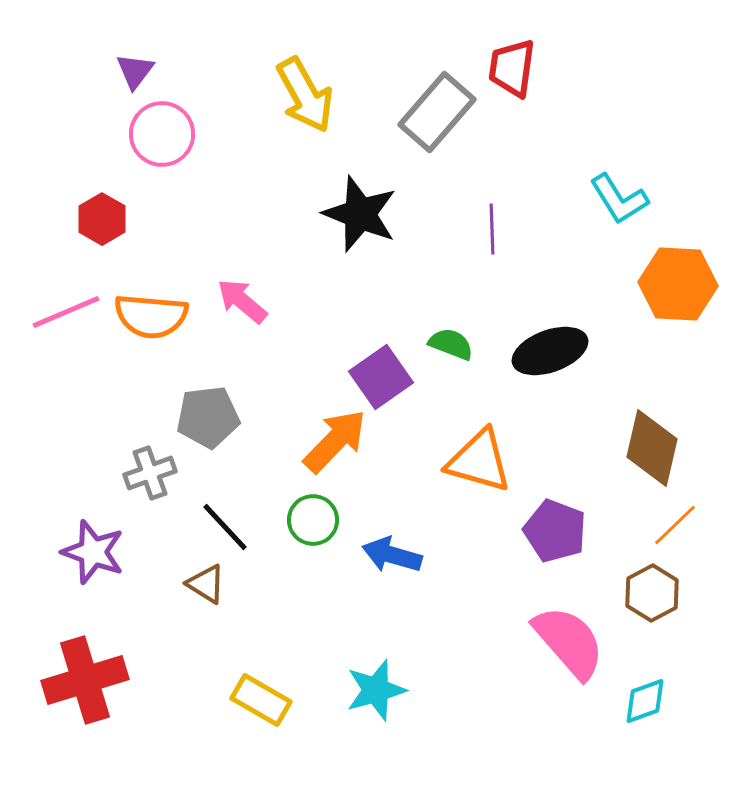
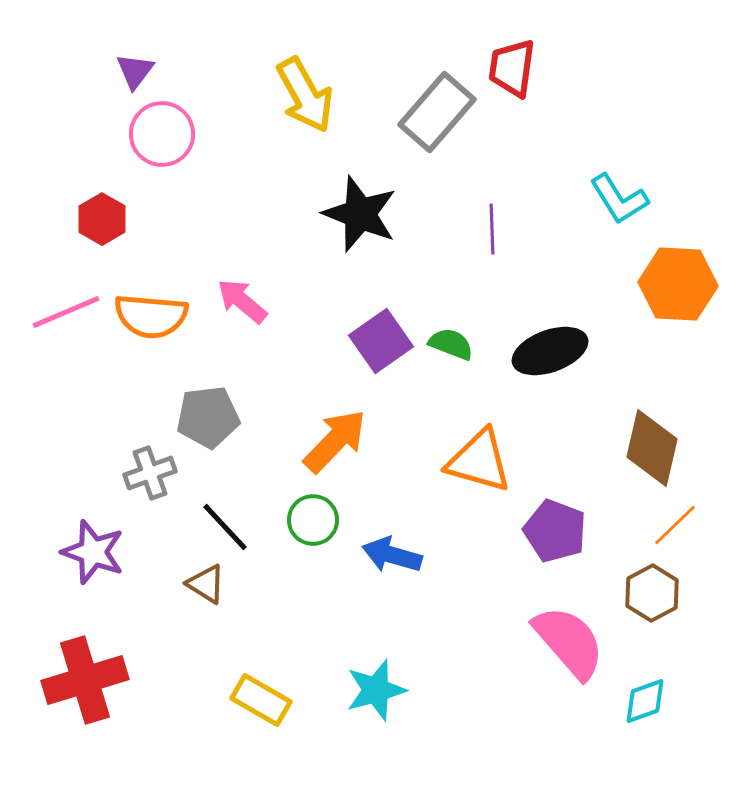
purple square: moved 36 px up
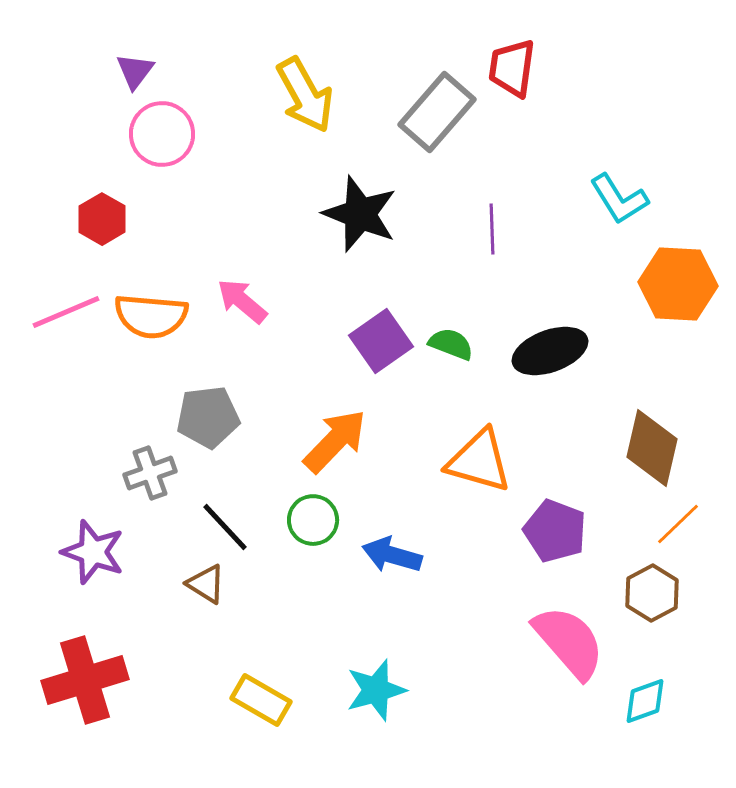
orange line: moved 3 px right, 1 px up
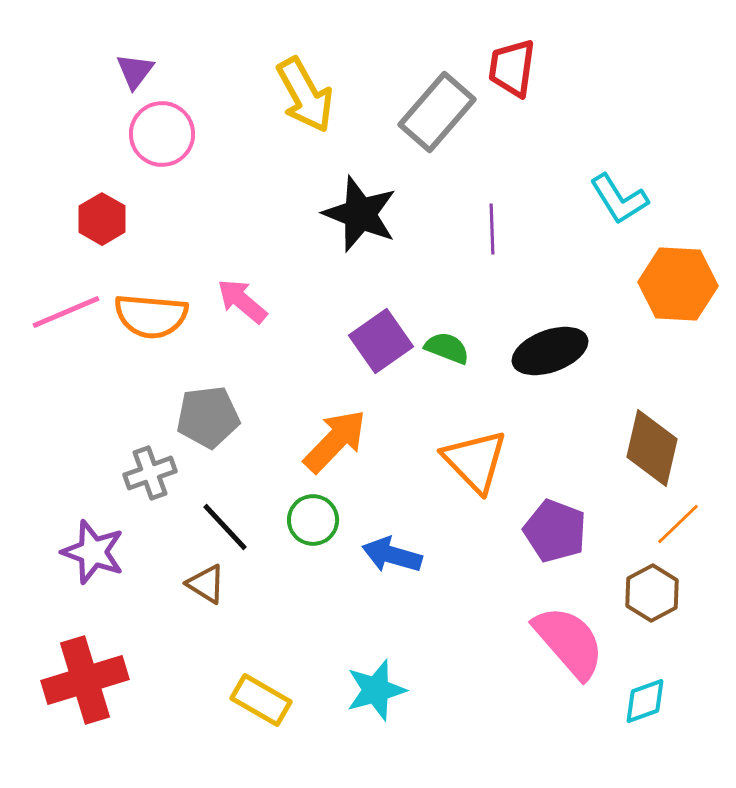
green semicircle: moved 4 px left, 4 px down
orange triangle: moved 4 px left; rotated 30 degrees clockwise
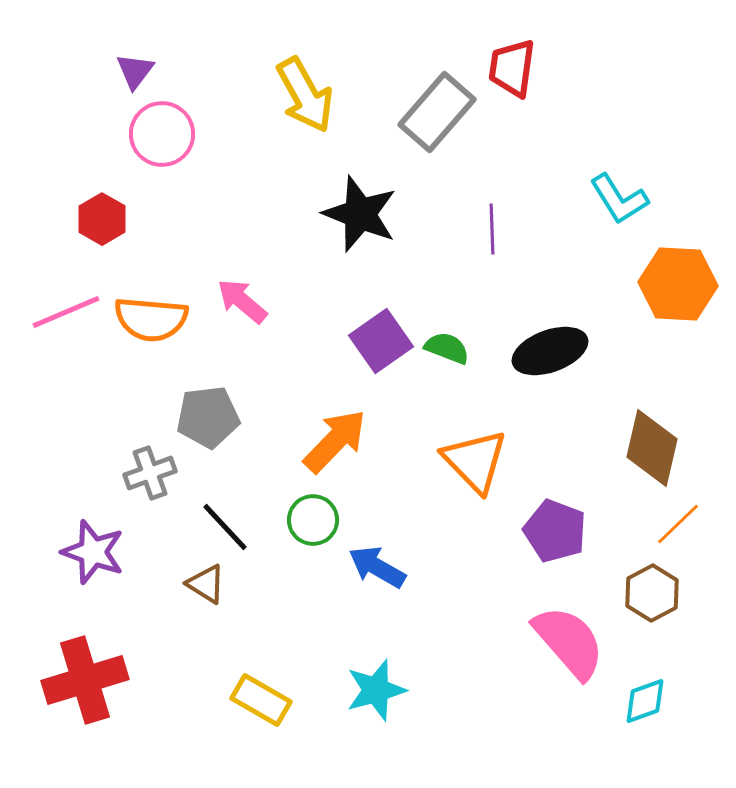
orange semicircle: moved 3 px down
blue arrow: moved 15 px left, 12 px down; rotated 14 degrees clockwise
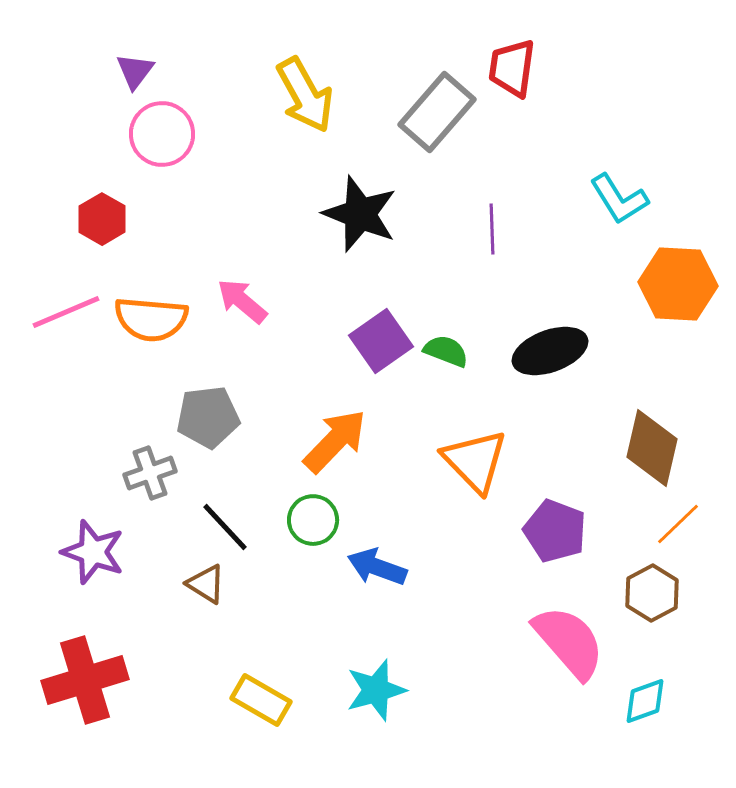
green semicircle: moved 1 px left, 3 px down
blue arrow: rotated 10 degrees counterclockwise
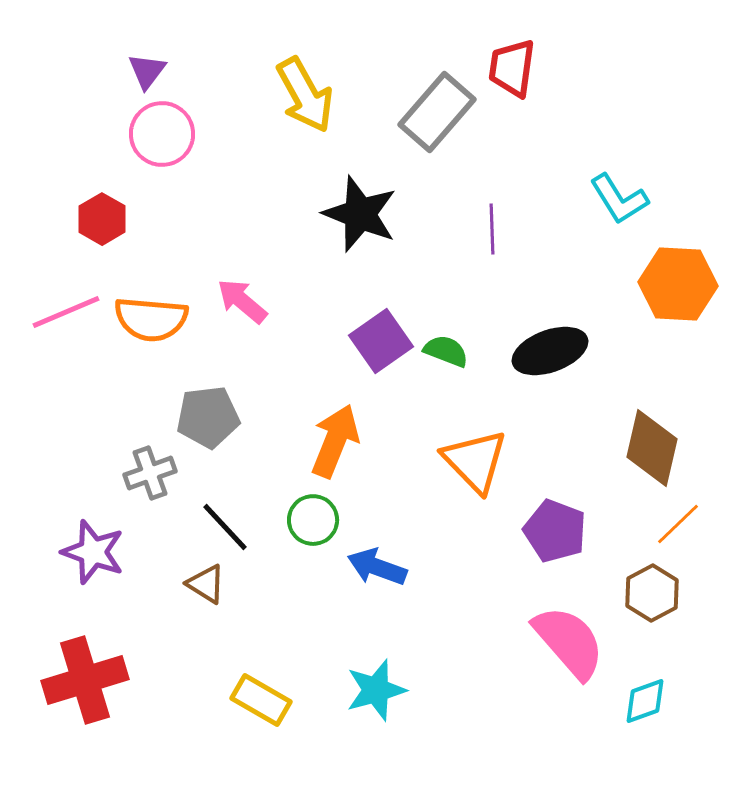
purple triangle: moved 12 px right
orange arrow: rotated 22 degrees counterclockwise
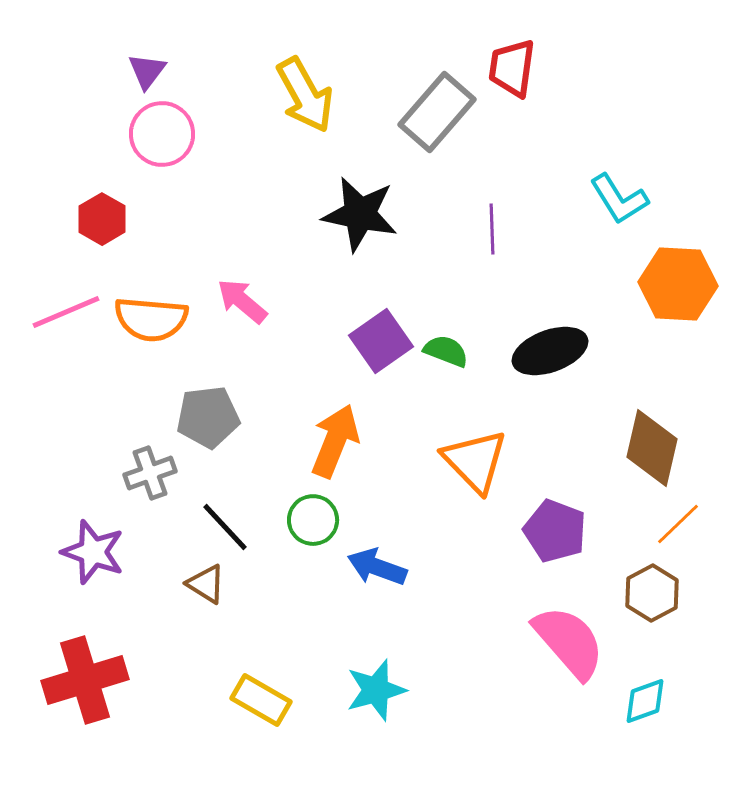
black star: rotated 10 degrees counterclockwise
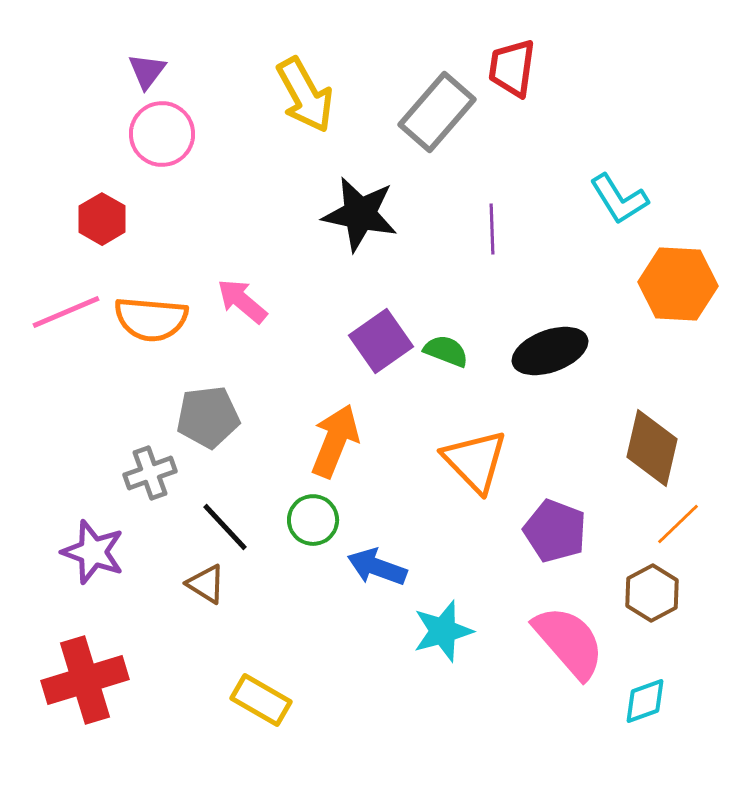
cyan star: moved 67 px right, 59 px up
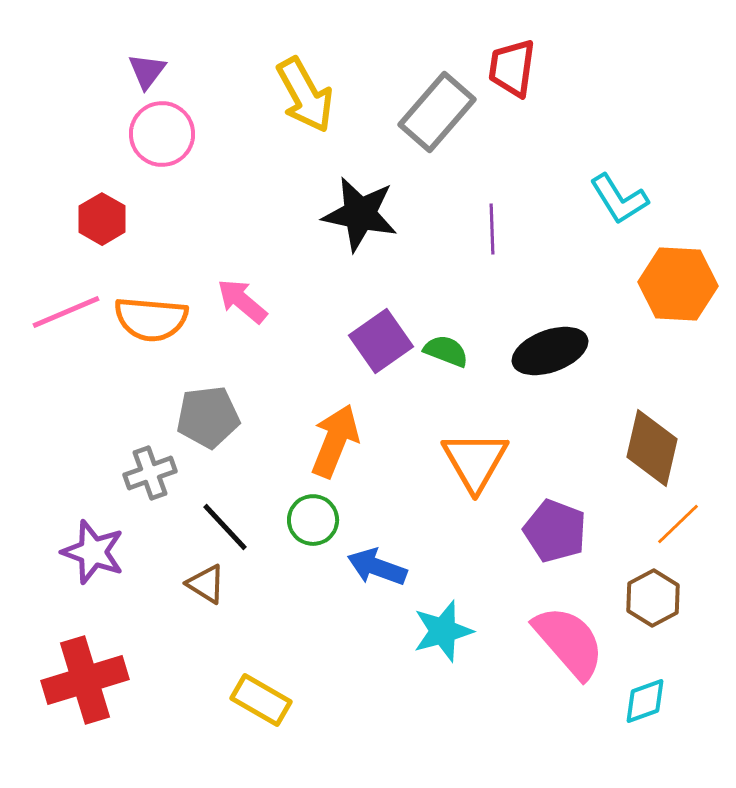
orange triangle: rotated 14 degrees clockwise
brown hexagon: moved 1 px right, 5 px down
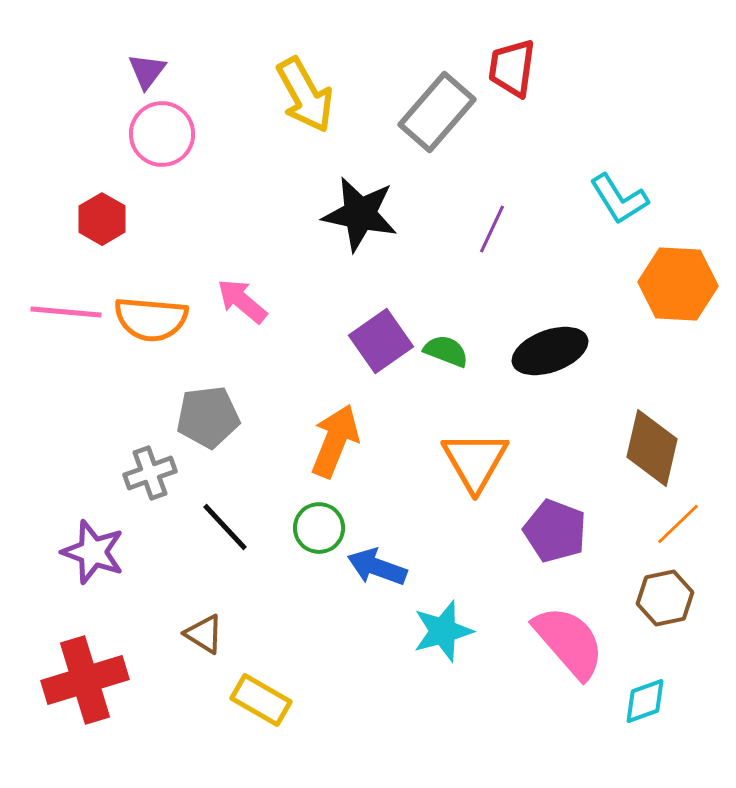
purple line: rotated 27 degrees clockwise
pink line: rotated 28 degrees clockwise
green circle: moved 6 px right, 8 px down
brown triangle: moved 2 px left, 50 px down
brown hexagon: moved 12 px right; rotated 16 degrees clockwise
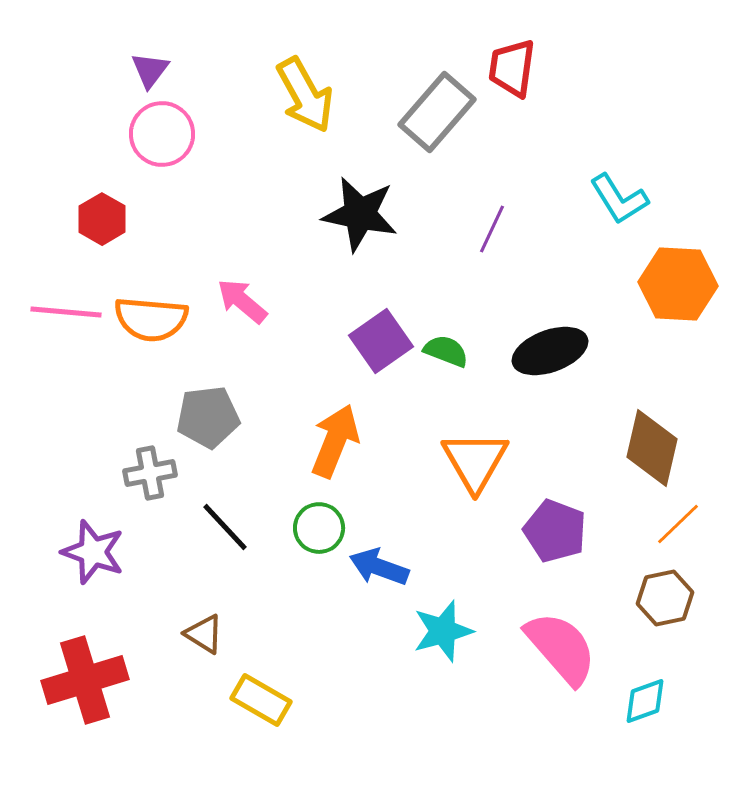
purple triangle: moved 3 px right, 1 px up
gray cross: rotated 9 degrees clockwise
blue arrow: moved 2 px right
pink semicircle: moved 8 px left, 6 px down
